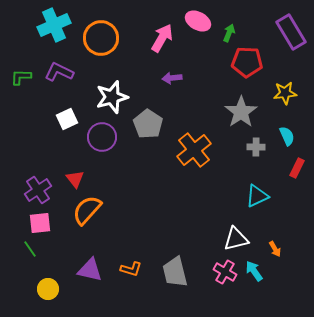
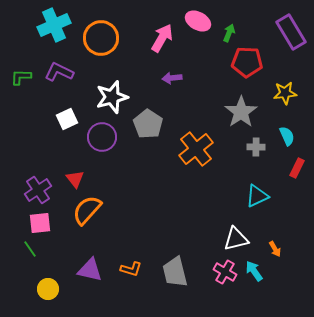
orange cross: moved 2 px right, 1 px up
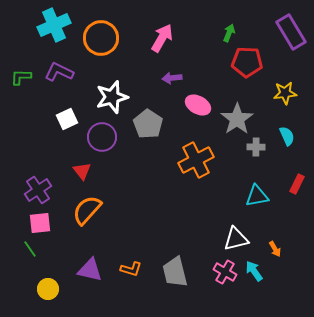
pink ellipse: moved 84 px down
gray star: moved 4 px left, 7 px down
orange cross: moved 11 px down; rotated 12 degrees clockwise
red rectangle: moved 16 px down
red triangle: moved 7 px right, 8 px up
cyan triangle: rotated 15 degrees clockwise
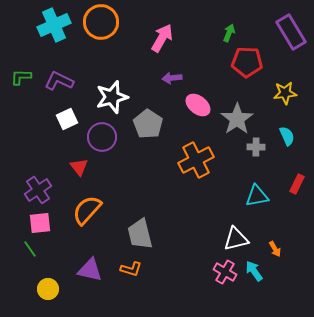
orange circle: moved 16 px up
purple L-shape: moved 9 px down
pink ellipse: rotated 10 degrees clockwise
red triangle: moved 3 px left, 4 px up
gray trapezoid: moved 35 px left, 38 px up
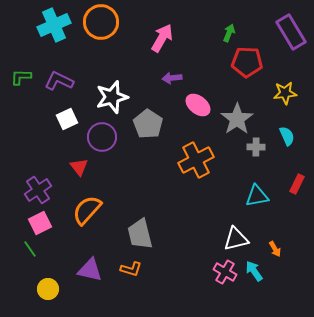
pink square: rotated 20 degrees counterclockwise
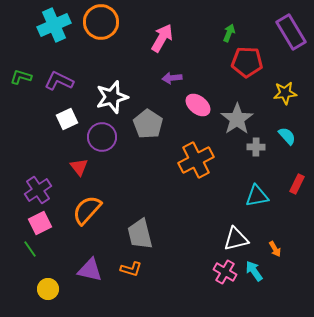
green L-shape: rotated 15 degrees clockwise
cyan semicircle: rotated 18 degrees counterclockwise
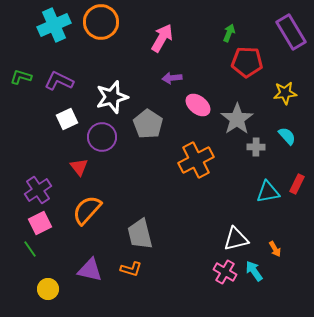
cyan triangle: moved 11 px right, 4 px up
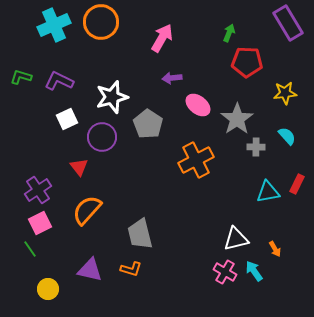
purple rectangle: moved 3 px left, 9 px up
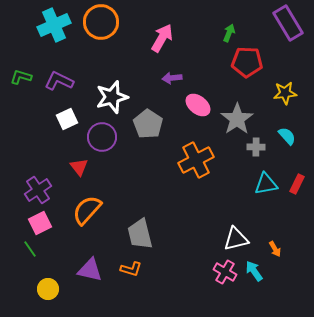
cyan triangle: moved 2 px left, 8 px up
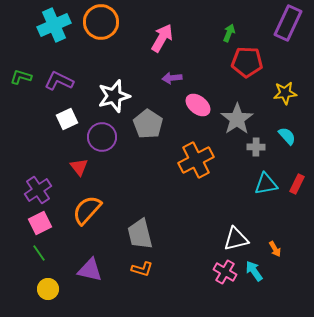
purple rectangle: rotated 56 degrees clockwise
white star: moved 2 px right, 1 px up
green line: moved 9 px right, 4 px down
orange L-shape: moved 11 px right
